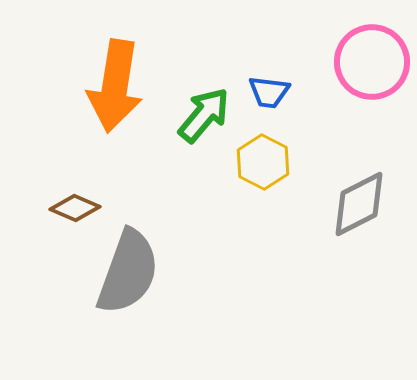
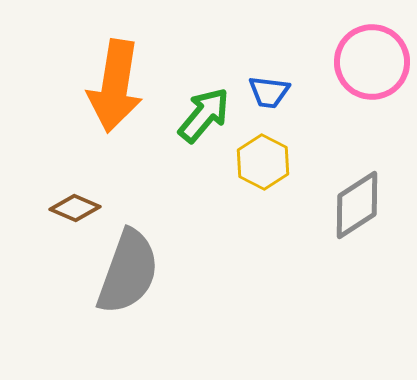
gray diamond: moved 2 px left, 1 px down; rotated 6 degrees counterclockwise
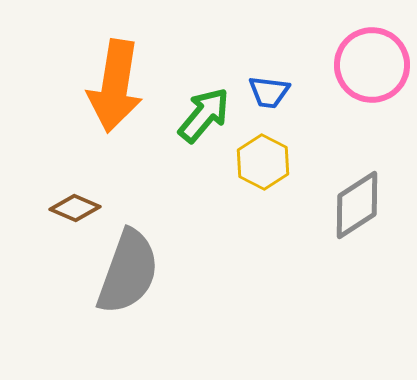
pink circle: moved 3 px down
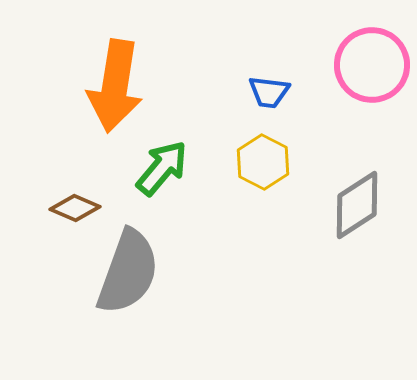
green arrow: moved 42 px left, 53 px down
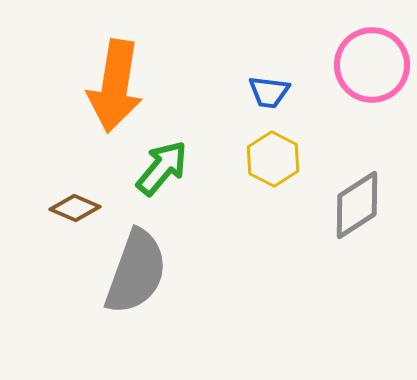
yellow hexagon: moved 10 px right, 3 px up
gray semicircle: moved 8 px right
